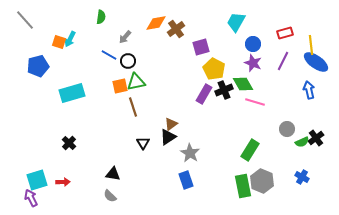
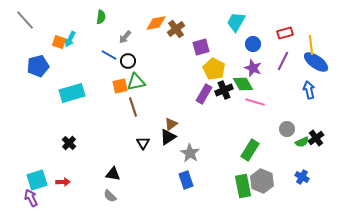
purple star at (253, 63): moved 5 px down
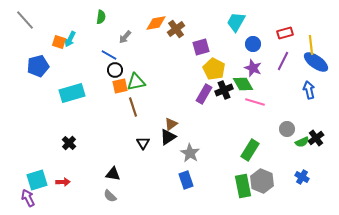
black circle at (128, 61): moved 13 px left, 9 px down
purple arrow at (31, 198): moved 3 px left
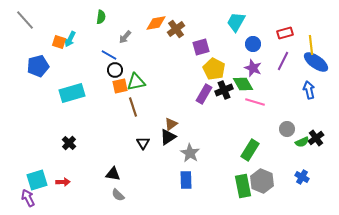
blue rectangle at (186, 180): rotated 18 degrees clockwise
gray semicircle at (110, 196): moved 8 px right, 1 px up
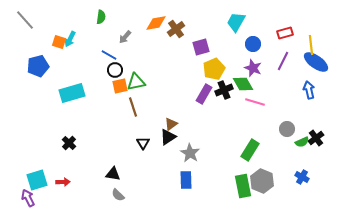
yellow pentagon at (214, 69): rotated 20 degrees clockwise
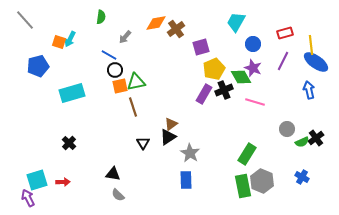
green diamond at (243, 84): moved 2 px left, 7 px up
green rectangle at (250, 150): moved 3 px left, 4 px down
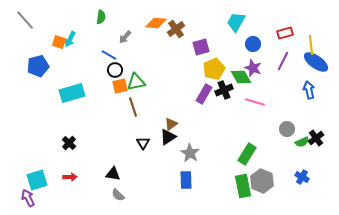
orange diamond at (156, 23): rotated 15 degrees clockwise
red arrow at (63, 182): moved 7 px right, 5 px up
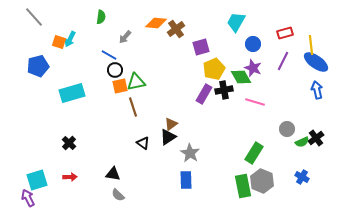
gray line at (25, 20): moved 9 px right, 3 px up
black cross at (224, 90): rotated 12 degrees clockwise
blue arrow at (309, 90): moved 8 px right
black triangle at (143, 143): rotated 24 degrees counterclockwise
green rectangle at (247, 154): moved 7 px right, 1 px up
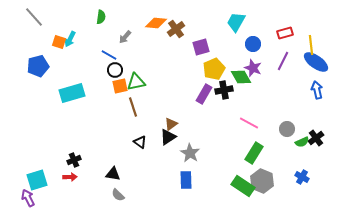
pink line at (255, 102): moved 6 px left, 21 px down; rotated 12 degrees clockwise
black cross at (69, 143): moved 5 px right, 17 px down; rotated 24 degrees clockwise
black triangle at (143, 143): moved 3 px left, 1 px up
green rectangle at (243, 186): rotated 45 degrees counterclockwise
